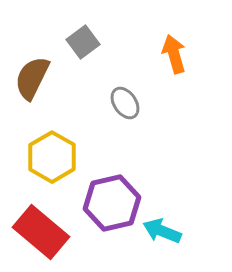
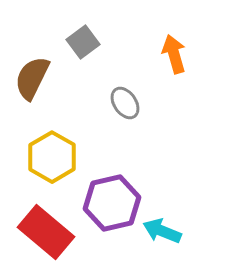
red rectangle: moved 5 px right
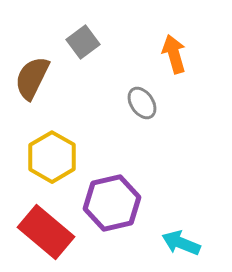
gray ellipse: moved 17 px right
cyan arrow: moved 19 px right, 12 px down
